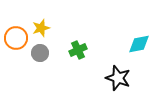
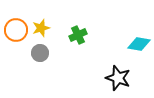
orange circle: moved 8 px up
cyan diamond: rotated 20 degrees clockwise
green cross: moved 15 px up
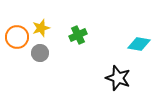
orange circle: moved 1 px right, 7 px down
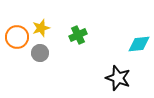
cyan diamond: rotated 15 degrees counterclockwise
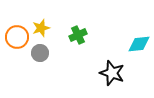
black star: moved 6 px left, 5 px up
